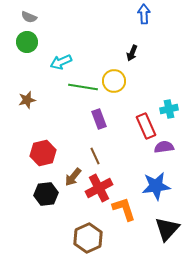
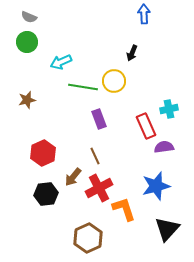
red hexagon: rotated 10 degrees counterclockwise
blue star: rotated 8 degrees counterclockwise
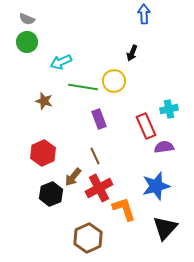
gray semicircle: moved 2 px left, 2 px down
brown star: moved 17 px right, 1 px down; rotated 30 degrees clockwise
black hexagon: moved 5 px right; rotated 15 degrees counterclockwise
black triangle: moved 2 px left, 1 px up
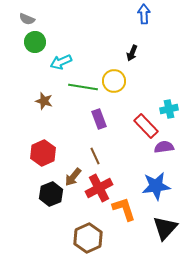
green circle: moved 8 px right
red rectangle: rotated 20 degrees counterclockwise
blue star: rotated 8 degrees clockwise
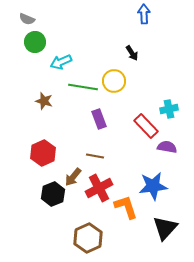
black arrow: rotated 56 degrees counterclockwise
purple semicircle: moved 3 px right; rotated 18 degrees clockwise
brown line: rotated 54 degrees counterclockwise
blue star: moved 3 px left
black hexagon: moved 2 px right
orange L-shape: moved 2 px right, 2 px up
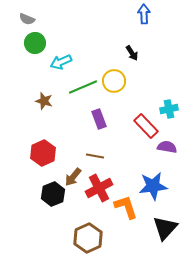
green circle: moved 1 px down
green line: rotated 32 degrees counterclockwise
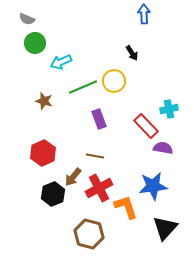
purple semicircle: moved 4 px left, 1 px down
brown hexagon: moved 1 px right, 4 px up; rotated 20 degrees counterclockwise
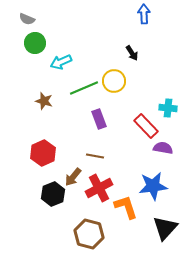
green line: moved 1 px right, 1 px down
cyan cross: moved 1 px left, 1 px up; rotated 18 degrees clockwise
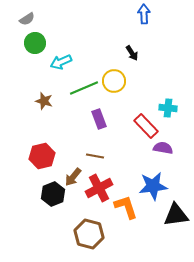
gray semicircle: rotated 56 degrees counterclockwise
red hexagon: moved 1 px left, 3 px down; rotated 10 degrees clockwise
black triangle: moved 11 px right, 13 px up; rotated 40 degrees clockwise
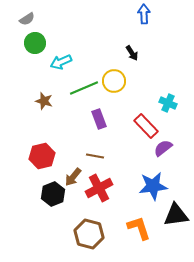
cyan cross: moved 5 px up; rotated 18 degrees clockwise
purple semicircle: rotated 48 degrees counterclockwise
orange L-shape: moved 13 px right, 21 px down
